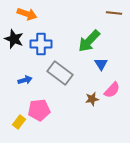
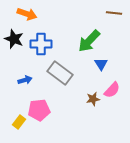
brown star: moved 1 px right
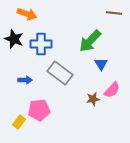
green arrow: moved 1 px right
blue arrow: rotated 16 degrees clockwise
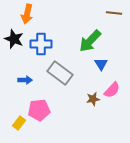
orange arrow: rotated 84 degrees clockwise
yellow rectangle: moved 1 px down
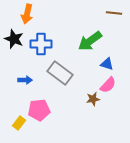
green arrow: rotated 10 degrees clockwise
blue triangle: moved 6 px right; rotated 40 degrees counterclockwise
pink semicircle: moved 4 px left, 5 px up
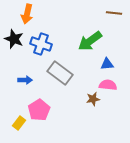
blue cross: rotated 20 degrees clockwise
blue triangle: rotated 24 degrees counterclockwise
pink semicircle: rotated 126 degrees counterclockwise
pink pentagon: rotated 25 degrees counterclockwise
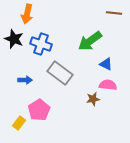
blue triangle: moved 1 px left; rotated 32 degrees clockwise
